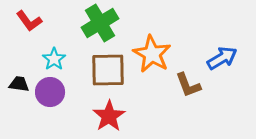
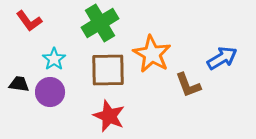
red star: rotated 16 degrees counterclockwise
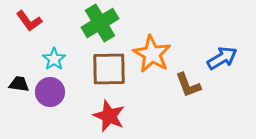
brown square: moved 1 px right, 1 px up
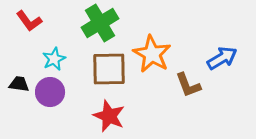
cyan star: rotated 10 degrees clockwise
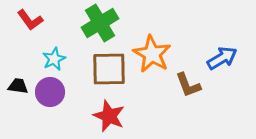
red L-shape: moved 1 px right, 1 px up
black trapezoid: moved 1 px left, 2 px down
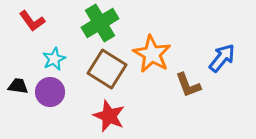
red L-shape: moved 2 px right, 1 px down
blue arrow: rotated 20 degrees counterclockwise
brown square: moved 2 px left; rotated 33 degrees clockwise
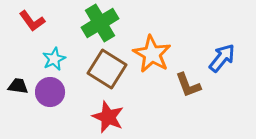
red star: moved 1 px left, 1 px down
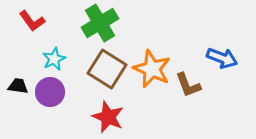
orange star: moved 15 px down; rotated 6 degrees counterclockwise
blue arrow: rotated 72 degrees clockwise
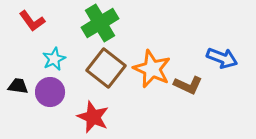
brown square: moved 1 px left, 1 px up; rotated 6 degrees clockwise
brown L-shape: rotated 44 degrees counterclockwise
red star: moved 15 px left
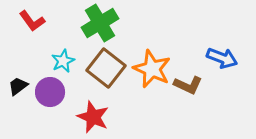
cyan star: moved 9 px right, 2 px down
black trapezoid: rotated 45 degrees counterclockwise
